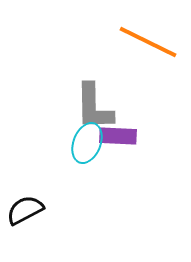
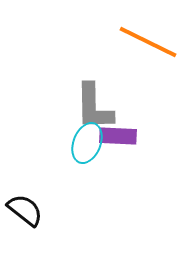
black semicircle: rotated 66 degrees clockwise
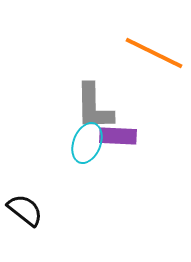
orange line: moved 6 px right, 11 px down
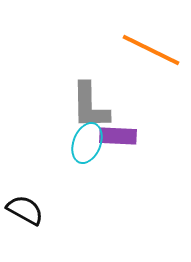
orange line: moved 3 px left, 3 px up
gray L-shape: moved 4 px left, 1 px up
black semicircle: rotated 9 degrees counterclockwise
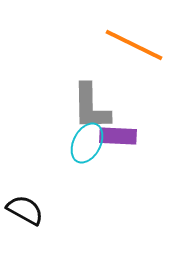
orange line: moved 17 px left, 5 px up
gray L-shape: moved 1 px right, 1 px down
cyan ellipse: rotated 6 degrees clockwise
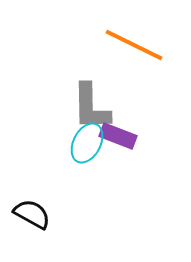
purple rectangle: rotated 18 degrees clockwise
black semicircle: moved 7 px right, 4 px down
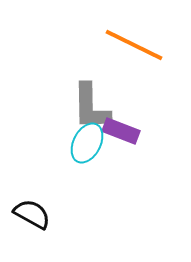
purple rectangle: moved 3 px right, 5 px up
